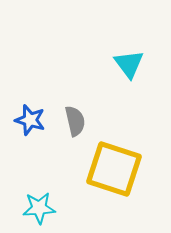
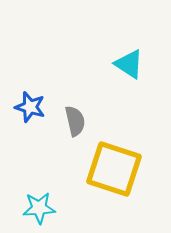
cyan triangle: rotated 20 degrees counterclockwise
blue star: moved 13 px up
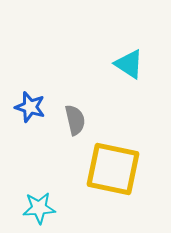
gray semicircle: moved 1 px up
yellow square: moved 1 px left; rotated 6 degrees counterclockwise
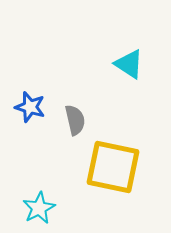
yellow square: moved 2 px up
cyan star: rotated 24 degrees counterclockwise
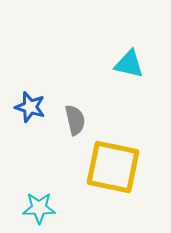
cyan triangle: rotated 20 degrees counterclockwise
cyan star: rotated 28 degrees clockwise
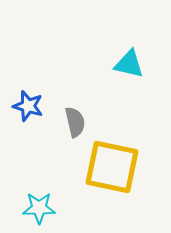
blue star: moved 2 px left, 1 px up
gray semicircle: moved 2 px down
yellow square: moved 1 px left
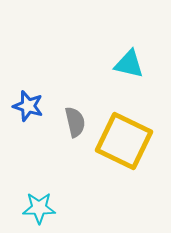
yellow square: moved 12 px right, 26 px up; rotated 14 degrees clockwise
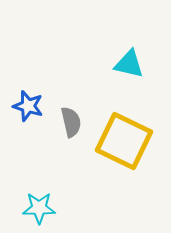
gray semicircle: moved 4 px left
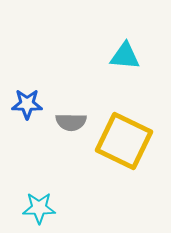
cyan triangle: moved 4 px left, 8 px up; rotated 8 degrees counterclockwise
blue star: moved 1 px left, 2 px up; rotated 16 degrees counterclockwise
gray semicircle: rotated 104 degrees clockwise
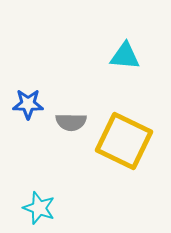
blue star: moved 1 px right
cyan star: rotated 20 degrees clockwise
